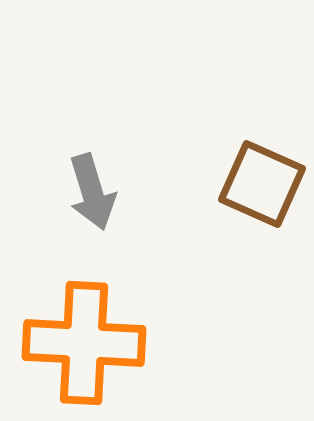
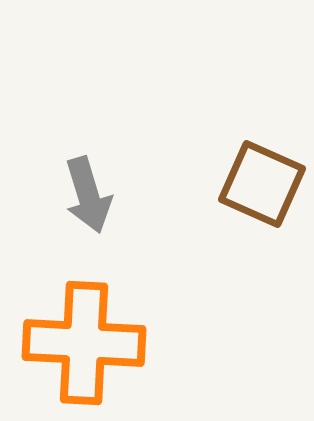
gray arrow: moved 4 px left, 3 px down
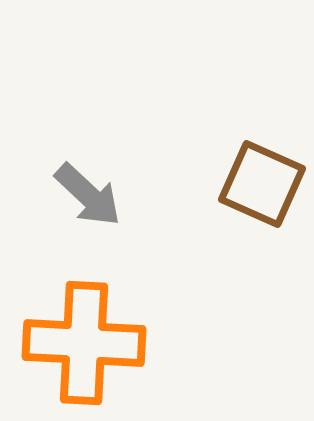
gray arrow: rotated 30 degrees counterclockwise
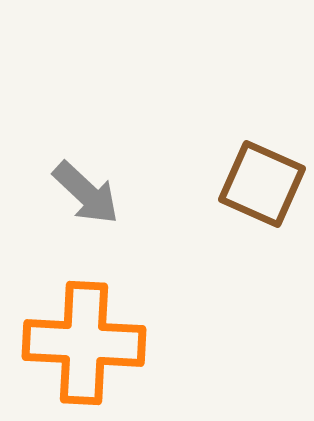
gray arrow: moved 2 px left, 2 px up
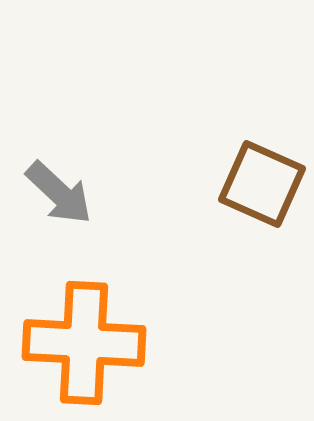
gray arrow: moved 27 px left
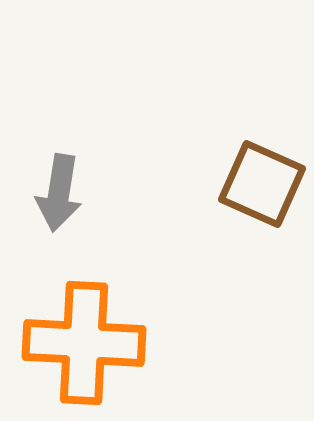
gray arrow: rotated 56 degrees clockwise
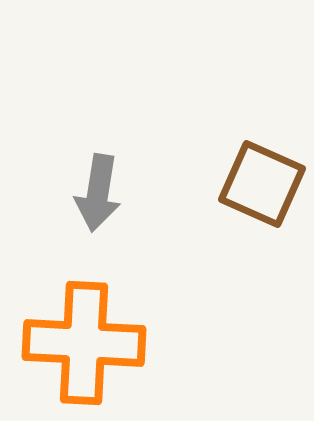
gray arrow: moved 39 px right
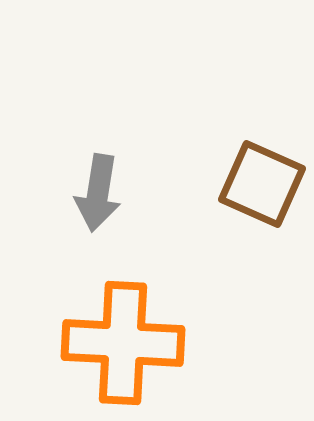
orange cross: moved 39 px right
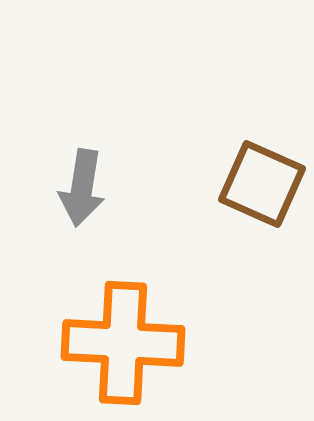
gray arrow: moved 16 px left, 5 px up
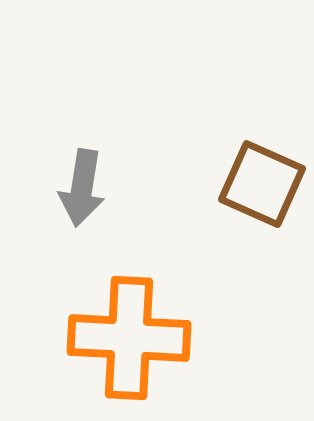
orange cross: moved 6 px right, 5 px up
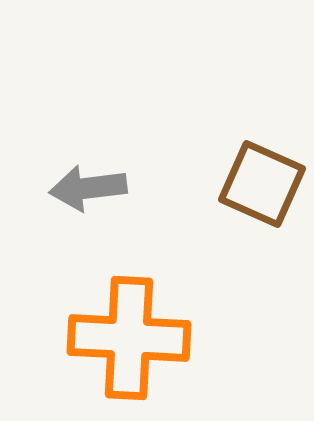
gray arrow: moved 6 px right; rotated 74 degrees clockwise
